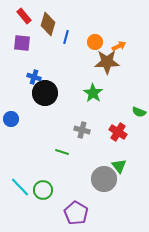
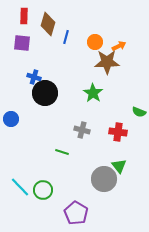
red rectangle: rotated 42 degrees clockwise
red cross: rotated 24 degrees counterclockwise
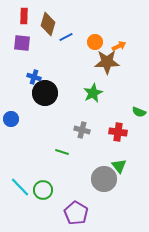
blue line: rotated 48 degrees clockwise
green star: rotated 12 degrees clockwise
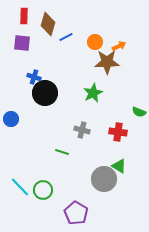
green triangle: rotated 21 degrees counterclockwise
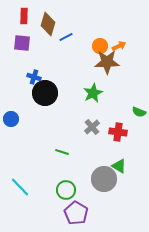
orange circle: moved 5 px right, 4 px down
gray cross: moved 10 px right, 3 px up; rotated 35 degrees clockwise
green circle: moved 23 px right
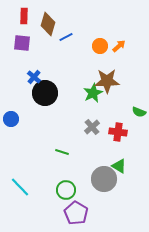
orange arrow: rotated 16 degrees counterclockwise
brown star: moved 19 px down
blue cross: rotated 24 degrees clockwise
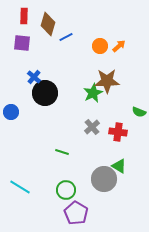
blue circle: moved 7 px up
cyan line: rotated 15 degrees counterclockwise
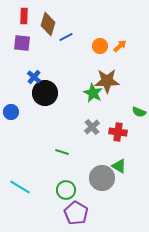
orange arrow: moved 1 px right
green star: rotated 18 degrees counterclockwise
gray circle: moved 2 px left, 1 px up
